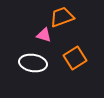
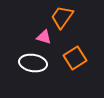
orange trapezoid: rotated 35 degrees counterclockwise
pink triangle: moved 2 px down
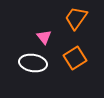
orange trapezoid: moved 14 px right, 1 px down
pink triangle: rotated 35 degrees clockwise
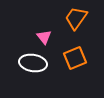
orange square: rotated 10 degrees clockwise
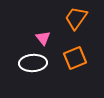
pink triangle: moved 1 px left, 1 px down
white ellipse: rotated 12 degrees counterclockwise
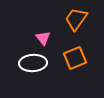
orange trapezoid: moved 1 px down
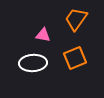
pink triangle: moved 3 px up; rotated 42 degrees counterclockwise
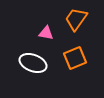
pink triangle: moved 3 px right, 2 px up
white ellipse: rotated 24 degrees clockwise
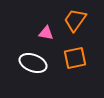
orange trapezoid: moved 1 px left, 1 px down
orange square: rotated 10 degrees clockwise
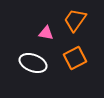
orange square: rotated 15 degrees counterclockwise
